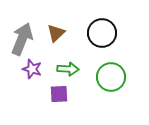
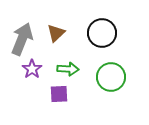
purple star: rotated 18 degrees clockwise
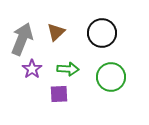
brown triangle: moved 1 px up
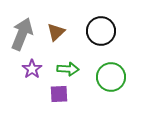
black circle: moved 1 px left, 2 px up
gray arrow: moved 5 px up
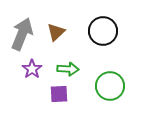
black circle: moved 2 px right
green circle: moved 1 px left, 9 px down
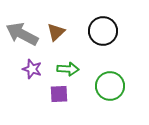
gray arrow: rotated 84 degrees counterclockwise
purple star: rotated 18 degrees counterclockwise
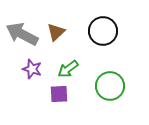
green arrow: rotated 140 degrees clockwise
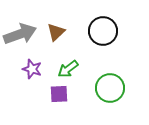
gray arrow: moved 2 px left; rotated 132 degrees clockwise
green circle: moved 2 px down
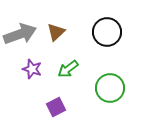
black circle: moved 4 px right, 1 px down
purple square: moved 3 px left, 13 px down; rotated 24 degrees counterclockwise
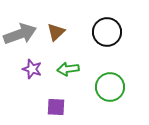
green arrow: rotated 30 degrees clockwise
green circle: moved 1 px up
purple square: rotated 30 degrees clockwise
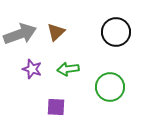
black circle: moved 9 px right
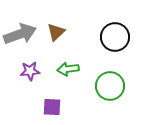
black circle: moved 1 px left, 5 px down
purple star: moved 2 px left, 2 px down; rotated 24 degrees counterclockwise
green circle: moved 1 px up
purple square: moved 4 px left
